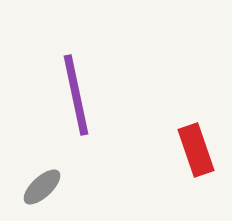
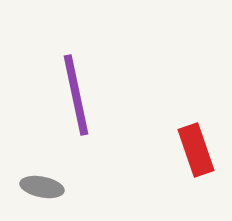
gray ellipse: rotated 54 degrees clockwise
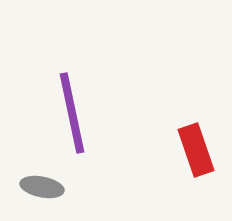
purple line: moved 4 px left, 18 px down
